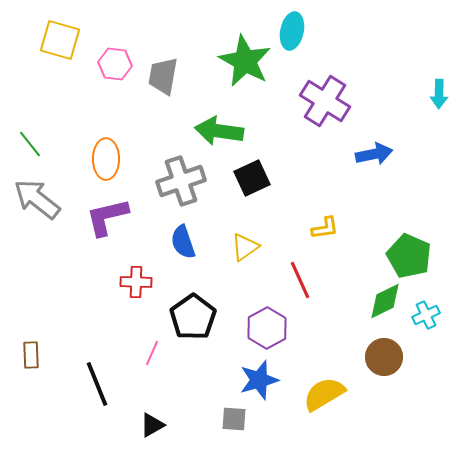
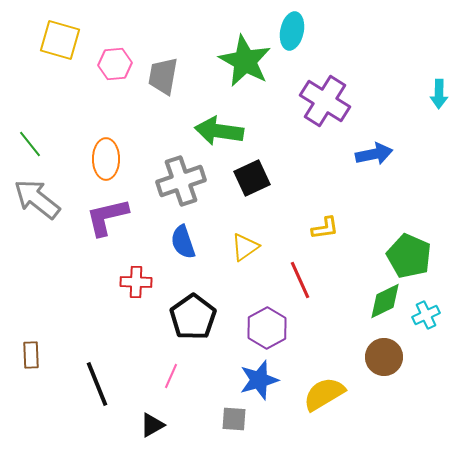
pink hexagon: rotated 12 degrees counterclockwise
pink line: moved 19 px right, 23 px down
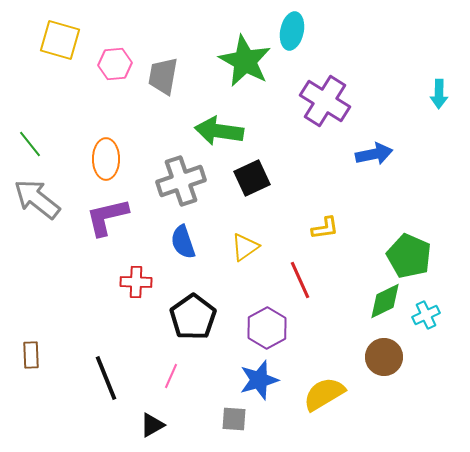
black line: moved 9 px right, 6 px up
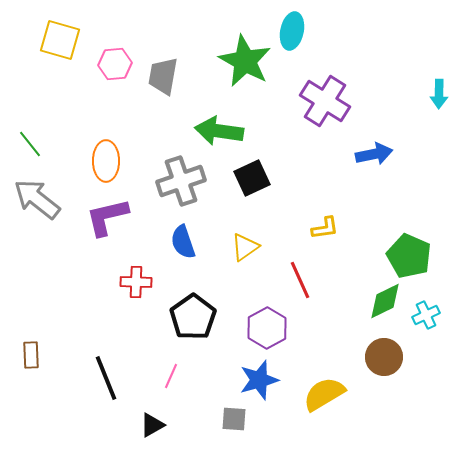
orange ellipse: moved 2 px down
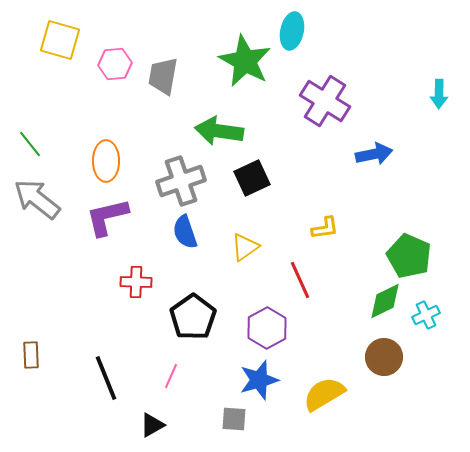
blue semicircle: moved 2 px right, 10 px up
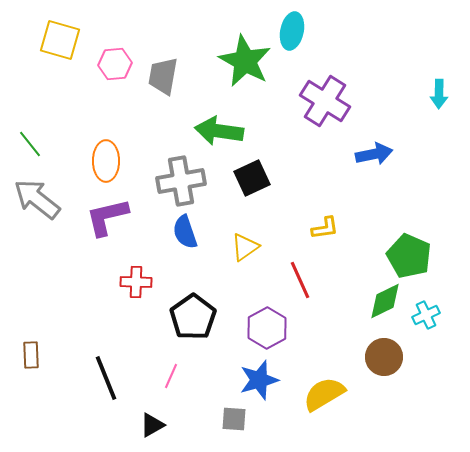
gray cross: rotated 9 degrees clockwise
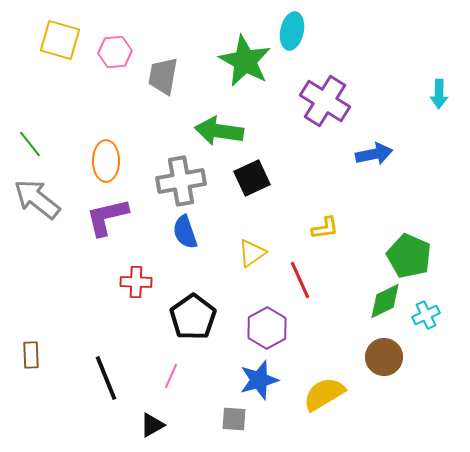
pink hexagon: moved 12 px up
yellow triangle: moved 7 px right, 6 px down
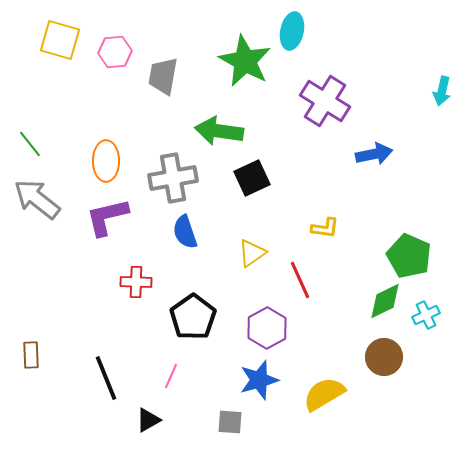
cyan arrow: moved 3 px right, 3 px up; rotated 12 degrees clockwise
gray cross: moved 8 px left, 3 px up
yellow L-shape: rotated 16 degrees clockwise
gray square: moved 4 px left, 3 px down
black triangle: moved 4 px left, 5 px up
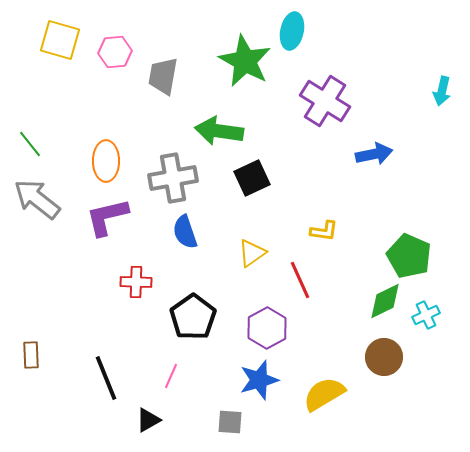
yellow L-shape: moved 1 px left, 3 px down
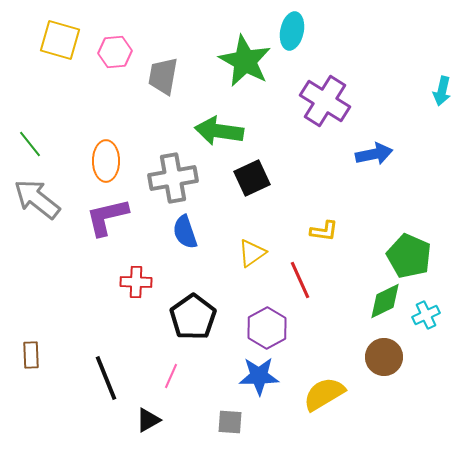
blue star: moved 4 px up; rotated 15 degrees clockwise
